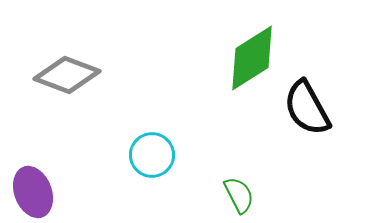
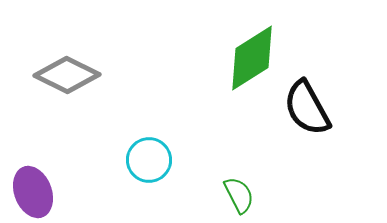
gray diamond: rotated 6 degrees clockwise
cyan circle: moved 3 px left, 5 px down
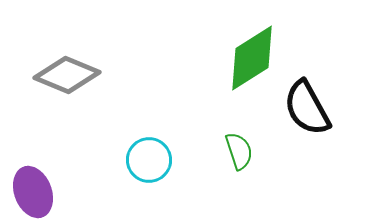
gray diamond: rotated 4 degrees counterclockwise
green semicircle: moved 44 px up; rotated 9 degrees clockwise
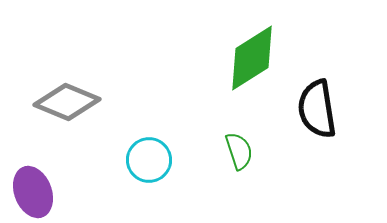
gray diamond: moved 27 px down
black semicircle: moved 10 px right, 1 px down; rotated 20 degrees clockwise
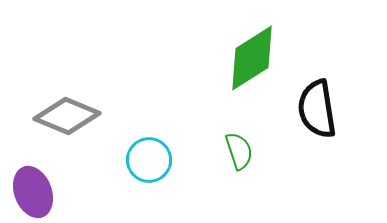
gray diamond: moved 14 px down
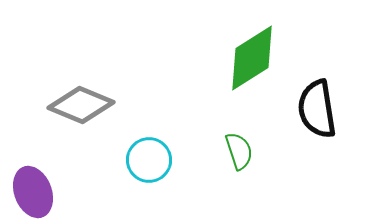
gray diamond: moved 14 px right, 11 px up
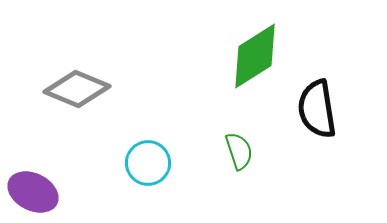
green diamond: moved 3 px right, 2 px up
gray diamond: moved 4 px left, 16 px up
cyan circle: moved 1 px left, 3 px down
purple ellipse: rotated 42 degrees counterclockwise
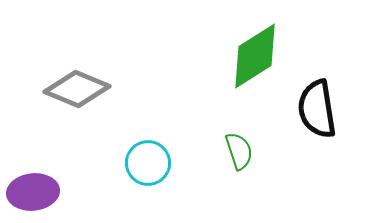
purple ellipse: rotated 33 degrees counterclockwise
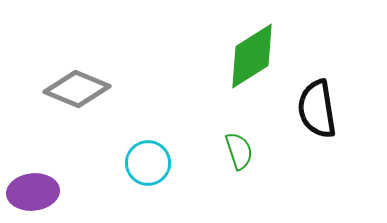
green diamond: moved 3 px left
